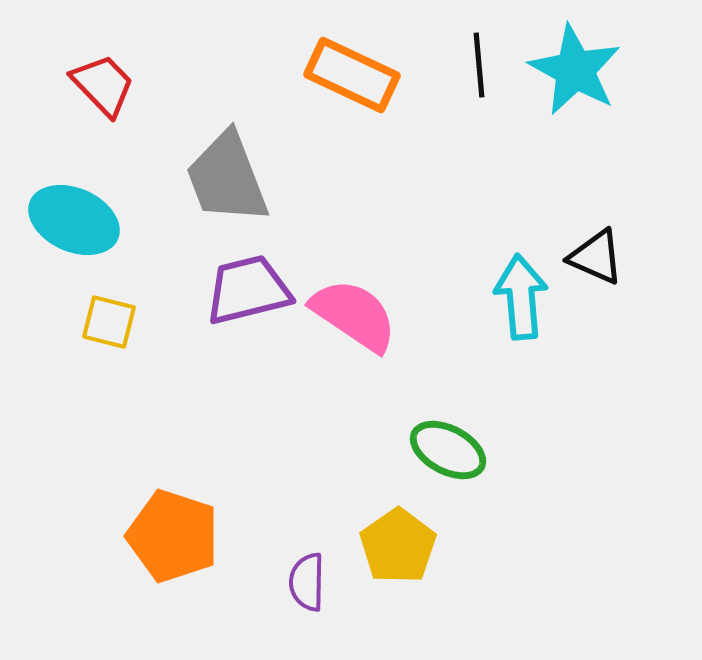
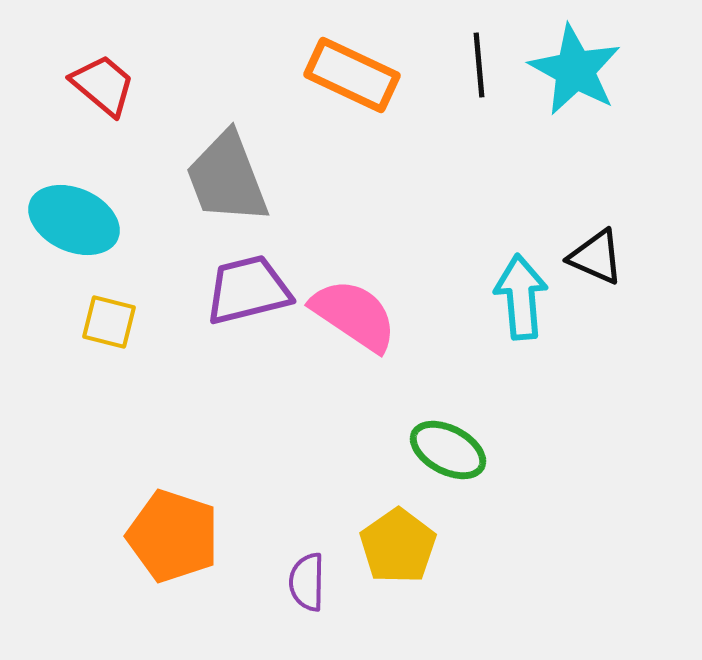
red trapezoid: rotated 6 degrees counterclockwise
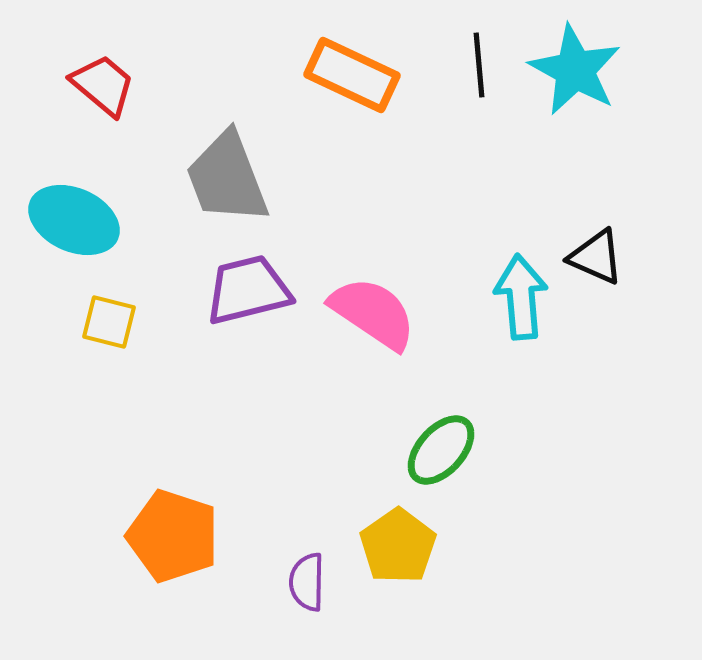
pink semicircle: moved 19 px right, 2 px up
green ellipse: moved 7 px left; rotated 76 degrees counterclockwise
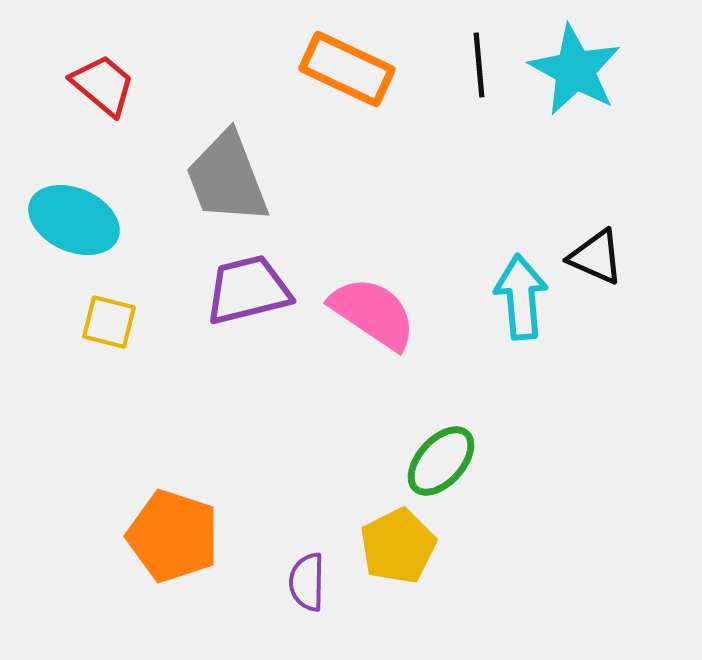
orange rectangle: moved 5 px left, 6 px up
green ellipse: moved 11 px down
yellow pentagon: rotated 8 degrees clockwise
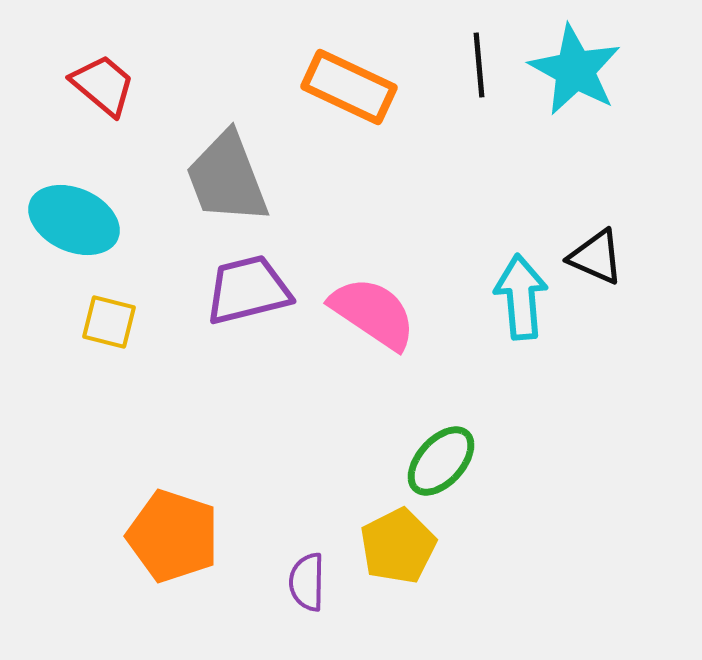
orange rectangle: moved 2 px right, 18 px down
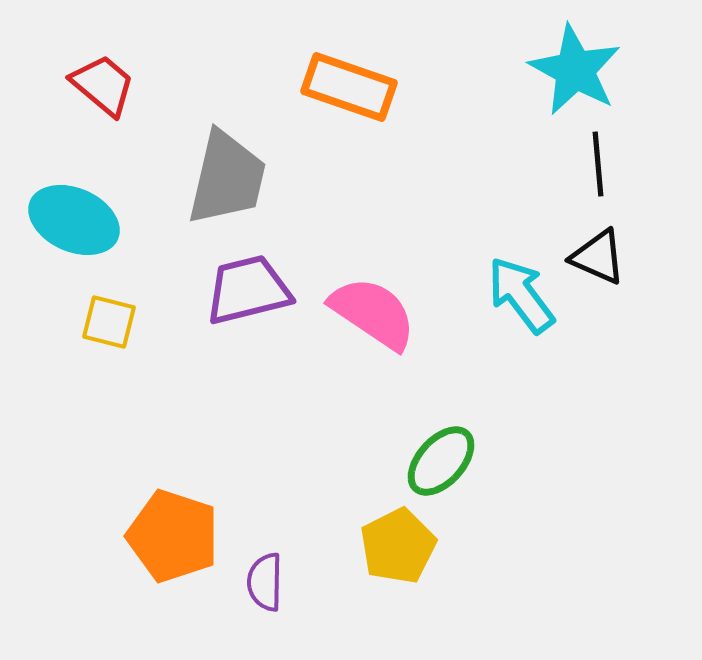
black line: moved 119 px right, 99 px down
orange rectangle: rotated 6 degrees counterclockwise
gray trapezoid: rotated 146 degrees counterclockwise
black triangle: moved 2 px right
cyan arrow: moved 2 px up; rotated 32 degrees counterclockwise
purple semicircle: moved 42 px left
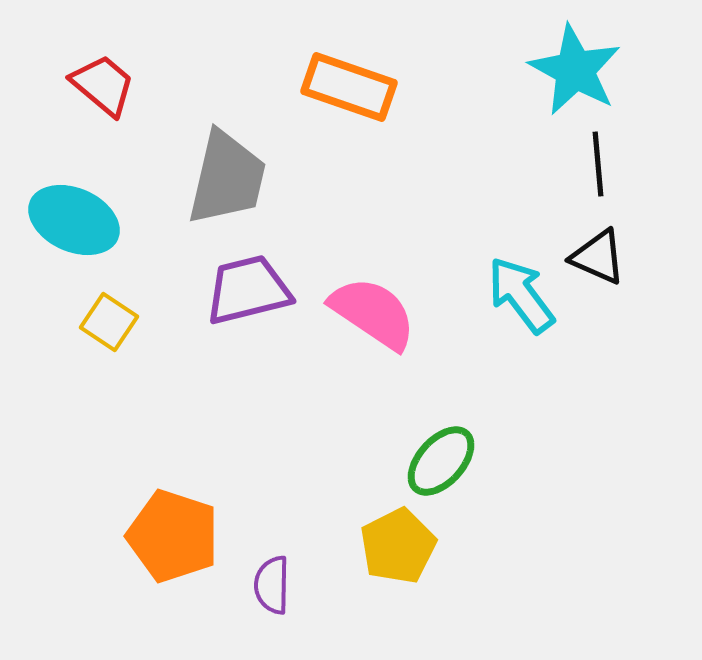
yellow square: rotated 20 degrees clockwise
purple semicircle: moved 7 px right, 3 px down
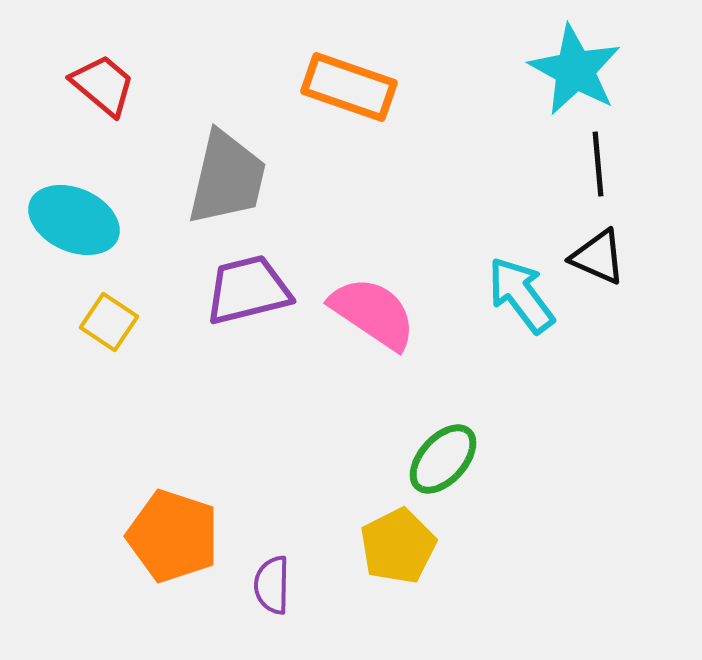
green ellipse: moved 2 px right, 2 px up
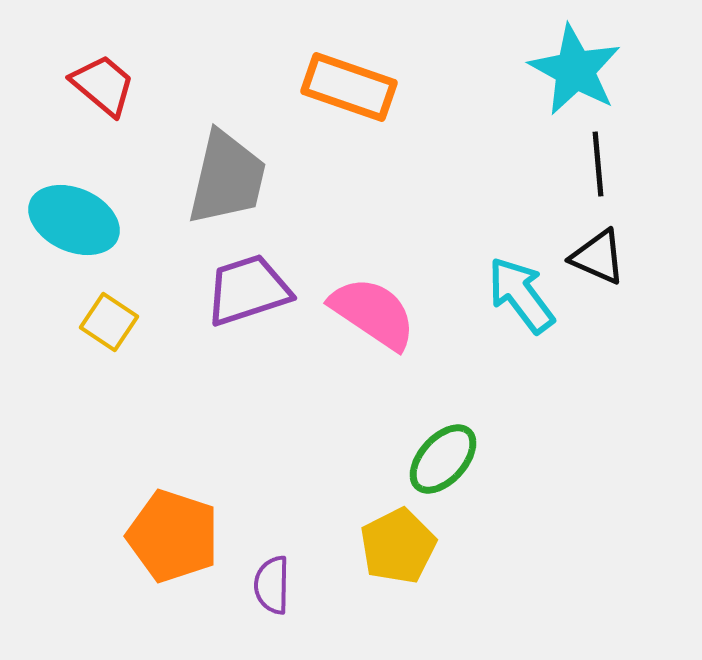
purple trapezoid: rotated 4 degrees counterclockwise
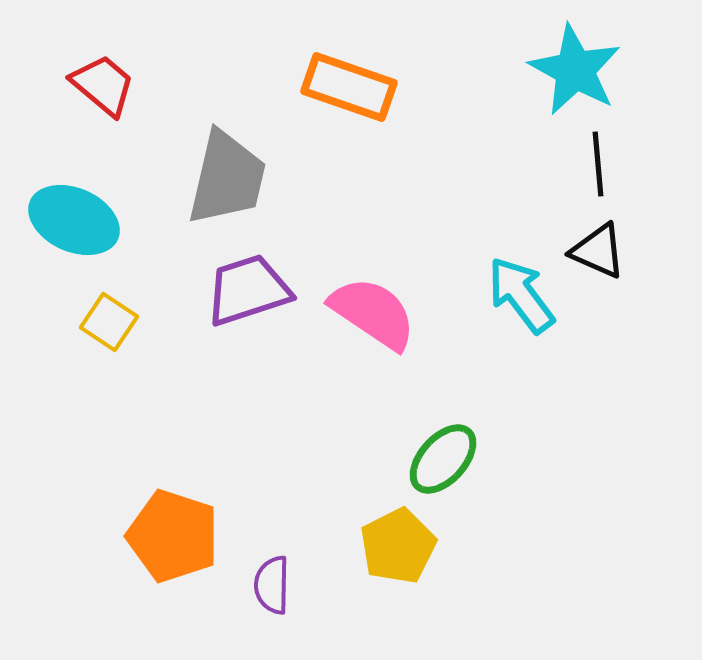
black triangle: moved 6 px up
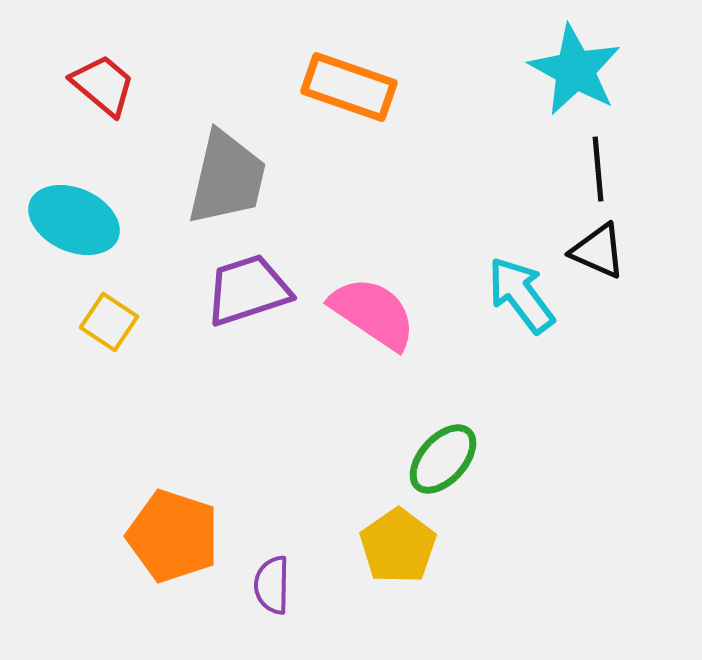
black line: moved 5 px down
yellow pentagon: rotated 8 degrees counterclockwise
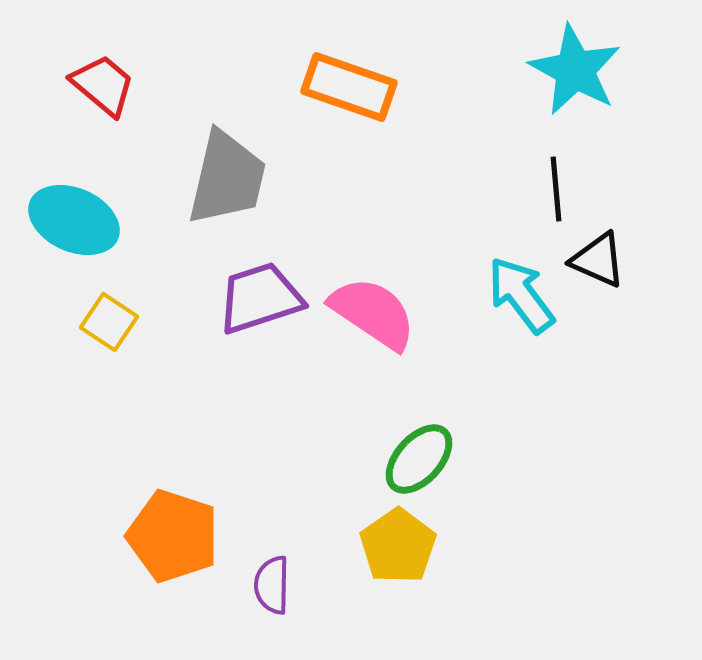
black line: moved 42 px left, 20 px down
black triangle: moved 9 px down
purple trapezoid: moved 12 px right, 8 px down
green ellipse: moved 24 px left
